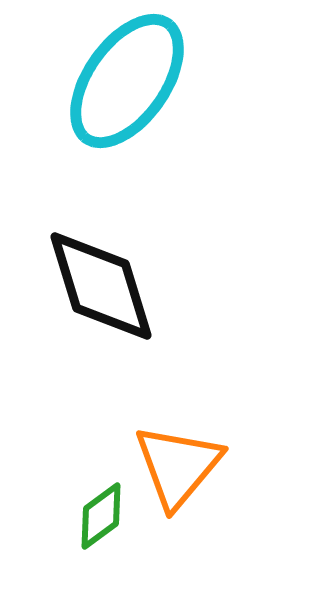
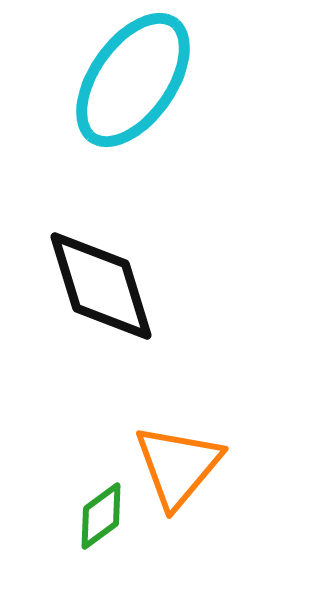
cyan ellipse: moved 6 px right, 1 px up
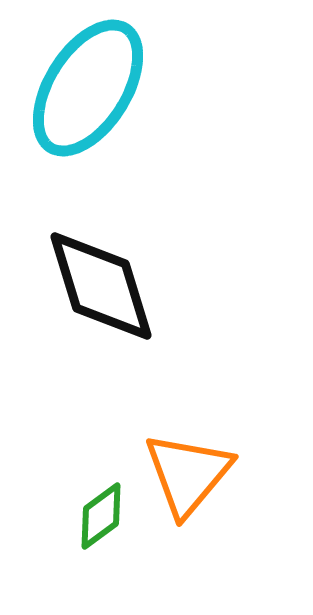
cyan ellipse: moved 45 px left, 8 px down; rotated 3 degrees counterclockwise
orange triangle: moved 10 px right, 8 px down
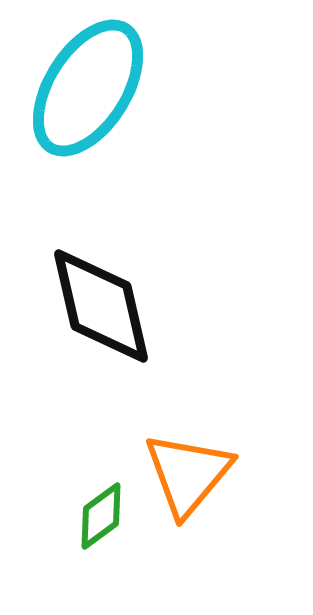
black diamond: moved 20 px down; rotated 4 degrees clockwise
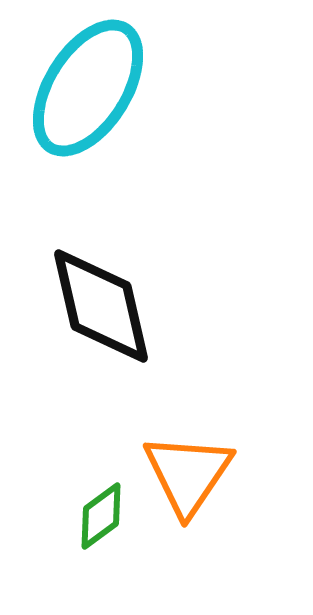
orange triangle: rotated 6 degrees counterclockwise
